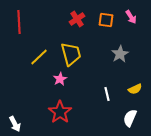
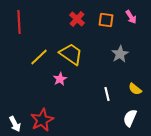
red cross: rotated 14 degrees counterclockwise
yellow trapezoid: rotated 40 degrees counterclockwise
yellow semicircle: rotated 64 degrees clockwise
red star: moved 18 px left, 8 px down; rotated 10 degrees clockwise
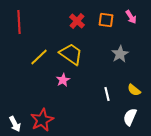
red cross: moved 2 px down
pink star: moved 3 px right, 1 px down
yellow semicircle: moved 1 px left, 1 px down
white semicircle: moved 1 px up
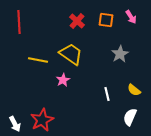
yellow line: moved 1 px left, 3 px down; rotated 54 degrees clockwise
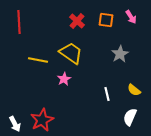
yellow trapezoid: moved 1 px up
pink star: moved 1 px right, 1 px up
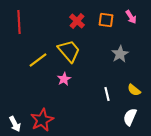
yellow trapezoid: moved 2 px left, 2 px up; rotated 15 degrees clockwise
yellow line: rotated 48 degrees counterclockwise
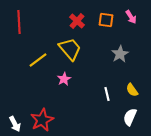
yellow trapezoid: moved 1 px right, 2 px up
yellow semicircle: moved 2 px left; rotated 16 degrees clockwise
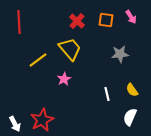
gray star: rotated 24 degrees clockwise
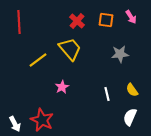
pink star: moved 2 px left, 8 px down
red star: rotated 20 degrees counterclockwise
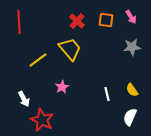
gray star: moved 12 px right, 7 px up
white arrow: moved 9 px right, 25 px up
